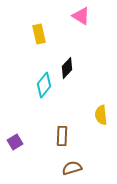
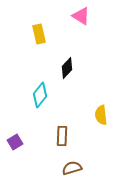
cyan diamond: moved 4 px left, 10 px down
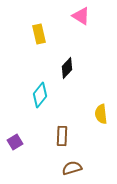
yellow semicircle: moved 1 px up
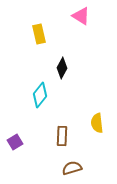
black diamond: moved 5 px left; rotated 15 degrees counterclockwise
yellow semicircle: moved 4 px left, 9 px down
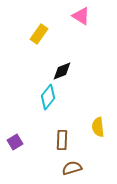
yellow rectangle: rotated 48 degrees clockwise
black diamond: moved 3 px down; rotated 40 degrees clockwise
cyan diamond: moved 8 px right, 2 px down
yellow semicircle: moved 1 px right, 4 px down
brown rectangle: moved 4 px down
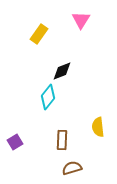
pink triangle: moved 4 px down; rotated 30 degrees clockwise
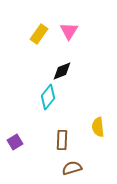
pink triangle: moved 12 px left, 11 px down
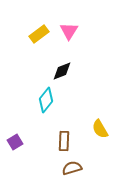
yellow rectangle: rotated 18 degrees clockwise
cyan diamond: moved 2 px left, 3 px down
yellow semicircle: moved 2 px right, 2 px down; rotated 24 degrees counterclockwise
brown rectangle: moved 2 px right, 1 px down
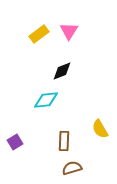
cyan diamond: rotated 45 degrees clockwise
